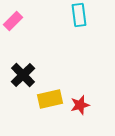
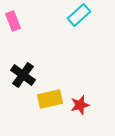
cyan rectangle: rotated 55 degrees clockwise
pink rectangle: rotated 66 degrees counterclockwise
black cross: rotated 10 degrees counterclockwise
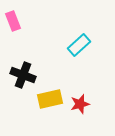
cyan rectangle: moved 30 px down
black cross: rotated 15 degrees counterclockwise
red star: moved 1 px up
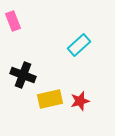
red star: moved 3 px up
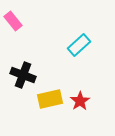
pink rectangle: rotated 18 degrees counterclockwise
red star: rotated 18 degrees counterclockwise
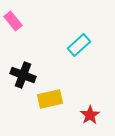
red star: moved 10 px right, 14 px down
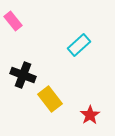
yellow rectangle: rotated 65 degrees clockwise
